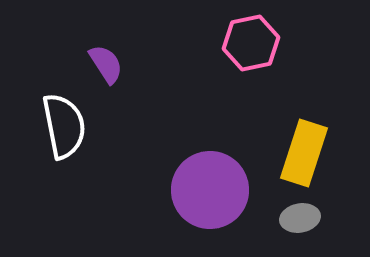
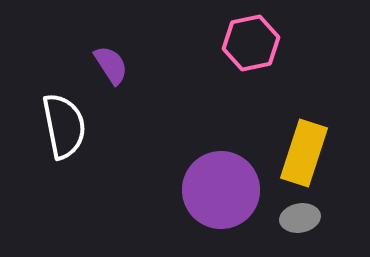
purple semicircle: moved 5 px right, 1 px down
purple circle: moved 11 px right
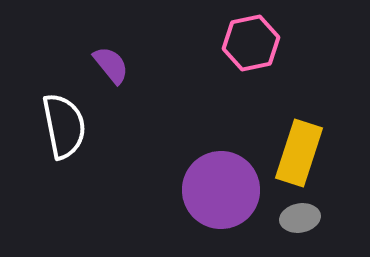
purple semicircle: rotated 6 degrees counterclockwise
yellow rectangle: moved 5 px left
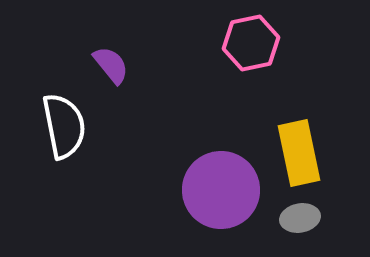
yellow rectangle: rotated 30 degrees counterclockwise
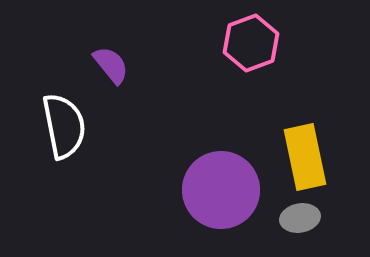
pink hexagon: rotated 8 degrees counterclockwise
yellow rectangle: moved 6 px right, 4 px down
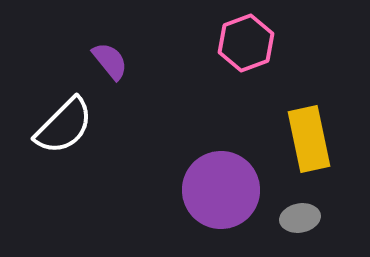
pink hexagon: moved 5 px left
purple semicircle: moved 1 px left, 4 px up
white semicircle: rotated 56 degrees clockwise
yellow rectangle: moved 4 px right, 18 px up
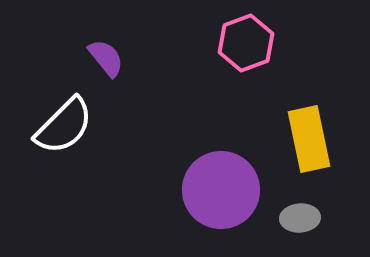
purple semicircle: moved 4 px left, 3 px up
gray ellipse: rotated 6 degrees clockwise
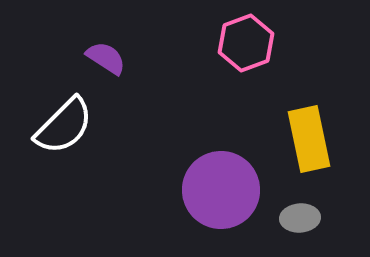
purple semicircle: rotated 18 degrees counterclockwise
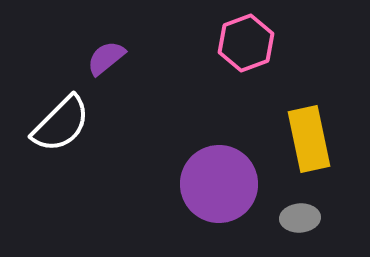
purple semicircle: rotated 72 degrees counterclockwise
white semicircle: moved 3 px left, 2 px up
purple circle: moved 2 px left, 6 px up
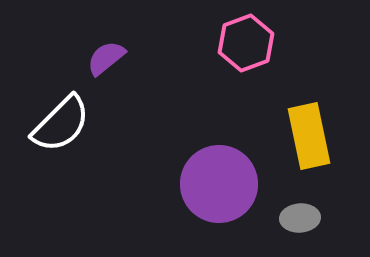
yellow rectangle: moved 3 px up
